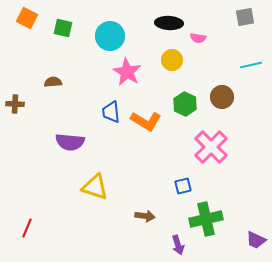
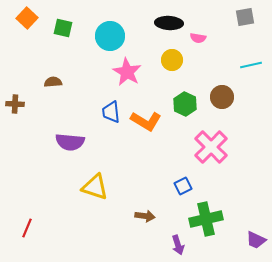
orange square: rotated 15 degrees clockwise
blue square: rotated 12 degrees counterclockwise
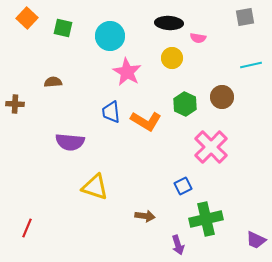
yellow circle: moved 2 px up
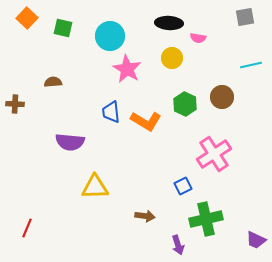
pink star: moved 3 px up
pink cross: moved 3 px right, 7 px down; rotated 12 degrees clockwise
yellow triangle: rotated 20 degrees counterclockwise
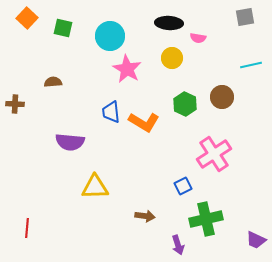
orange L-shape: moved 2 px left, 1 px down
red line: rotated 18 degrees counterclockwise
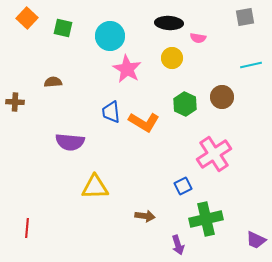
brown cross: moved 2 px up
